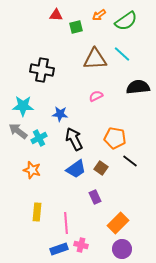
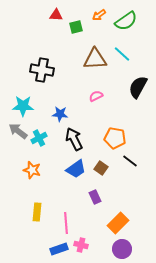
black semicircle: rotated 55 degrees counterclockwise
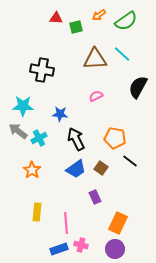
red triangle: moved 3 px down
black arrow: moved 2 px right
orange star: rotated 18 degrees clockwise
orange rectangle: rotated 20 degrees counterclockwise
purple circle: moved 7 px left
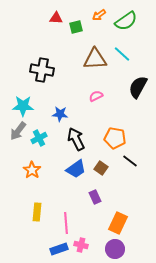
gray arrow: rotated 90 degrees counterclockwise
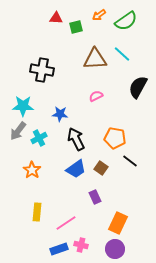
pink line: rotated 60 degrees clockwise
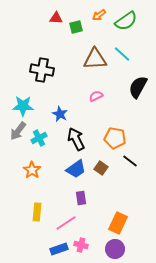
blue star: rotated 21 degrees clockwise
purple rectangle: moved 14 px left, 1 px down; rotated 16 degrees clockwise
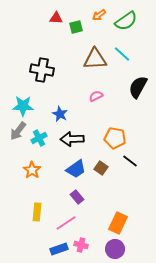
black arrow: moved 4 px left; rotated 65 degrees counterclockwise
purple rectangle: moved 4 px left, 1 px up; rotated 32 degrees counterclockwise
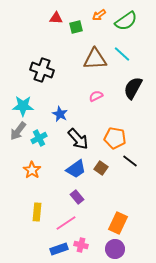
black cross: rotated 10 degrees clockwise
black semicircle: moved 5 px left, 1 px down
black arrow: moved 6 px right; rotated 130 degrees counterclockwise
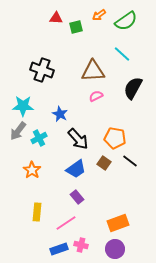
brown triangle: moved 2 px left, 12 px down
brown square: moved 3 px right, 5 px up
orange rectangle: rotated 45 degrees clockwise
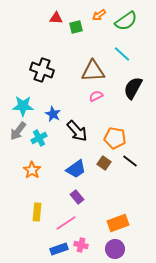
blue star: moved 7 px left
black arrow: moved 1 px left, 8 px up
